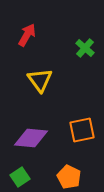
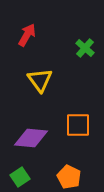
orange square: moved 4 px left, 5 px up; rotated 12 degrees clockwise
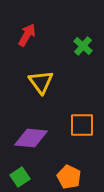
green cross: moved 2 px left, 2 px up
yellow triangle: moved 1 px right, 2 px down
orange square: moved 4 px right
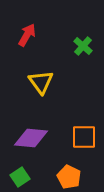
orange square: moved 2 px right, 12 px down
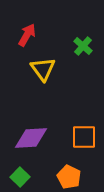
yellow triangle: moved 2 px right, 13 px up
purple diamond: rotated 8 degrees counterclockwise
green square: rotated 12 degrees counterclockwise
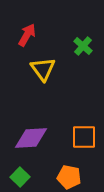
orange pentagon: rotated 15 degrees counterclockwise
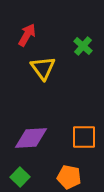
yellow triangle: moved 1 px up
